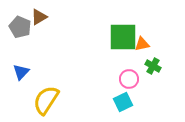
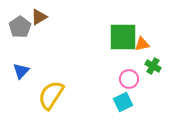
gray pentagon: rotated 15 degrees clockwise
blue triangle: moved 1 px up
yellow semicircle: moved 5 px right, 5 px up
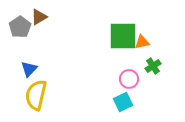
green square: moved 1 px up
orange triangle: moved 2 px up
green cross: rotated 28 degrees clockwise
blue triangle: moved 8 px right, 2 px up
yellow semicircle: moved 15 px left; rotated 20 degrees counterclockwise
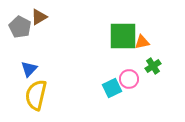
gray pentagon: rotated 10 degrees counterclockwise
cyan square: moved 11 px left, 14 px up
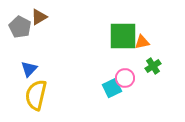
pink circle: moved 4 px left, 1 px up
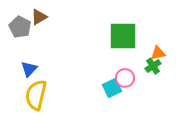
orange triangle: moved 16 px right, 11 px down
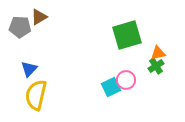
gray pentagon: rotated 25 degrees counterclockwise
green square: moved 4 px right, 1 px up; rotated 16 degrees counterclockwise
green cross: moved 3 px right
pink circle: moved 1 px right, 2 px down
cyan square: moved 1 px left, 1 px up
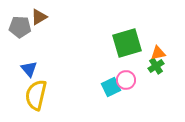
green square: moved 8 px down
blue triangle: rotated 24 degrees counterclockwise
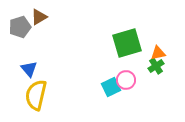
gray pentagon: rotated 20 degrees counterclockwise
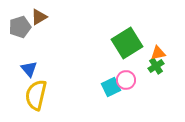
green square: rotated 16 degrees counterclockwise
